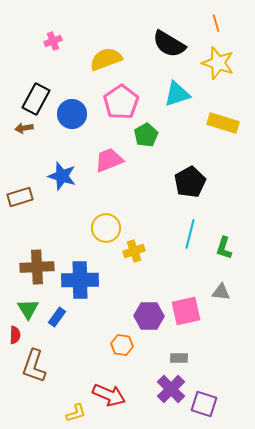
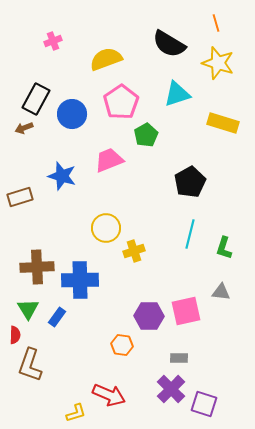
brown arrow: rotated 12 degrees counterclockwise
brown L-shape: moved 4 px left, 1 px up
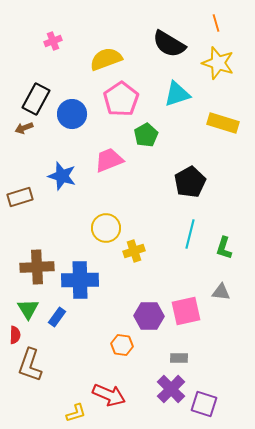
pink pentagon: moved 3 px up
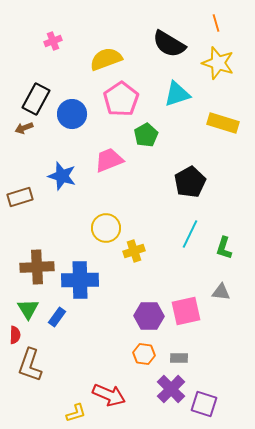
cyan line: rotated 12 degrees clockwise
orange hexagon: moved 22 px right, 9 px down
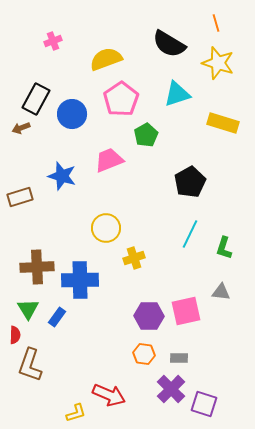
brown arrow: moved 3 px left
yellow cross: moved 7 px down
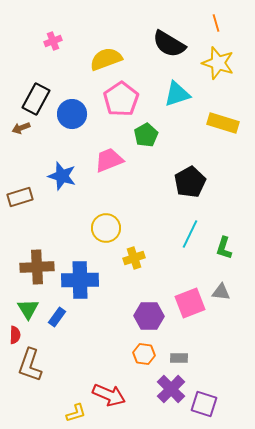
pink square: moved 4 px right, 8 px up; rotated 8 degrees counterclockwise
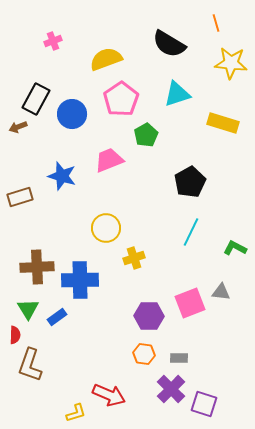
yellow star: moved 13 px right; rotated 12 degrees counterclockwise
brown arrow: moved 3 px left, 1 px up
cyan line: moved 1 px right, 2 px up
green L-shape: moved 11 px right; rotated 100 degrees clockwise
blue rectangle: rotated 18 degrees clockwise
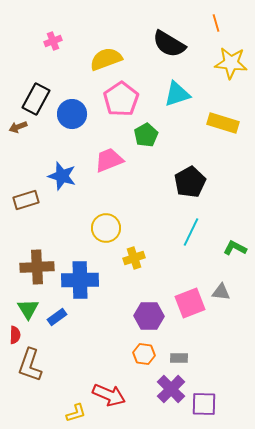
brown rectangle: moved 6 px right, 3 px down
purple square: rotated 16 degrees counterclockwise
